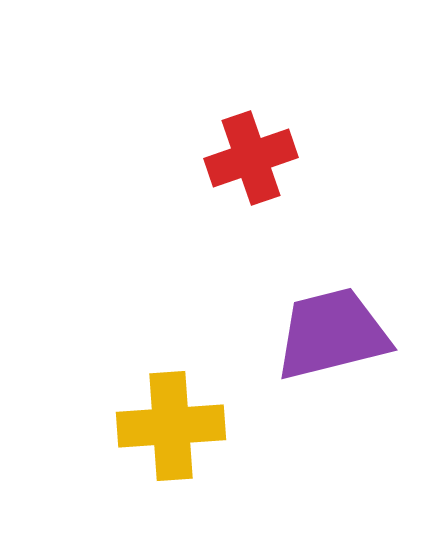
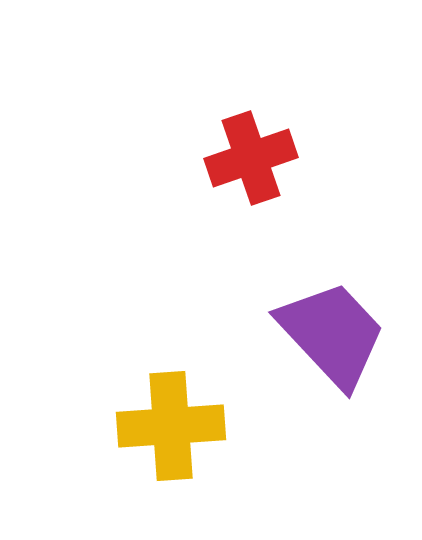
purple trapezoid: rotated 61 degrees clockwise
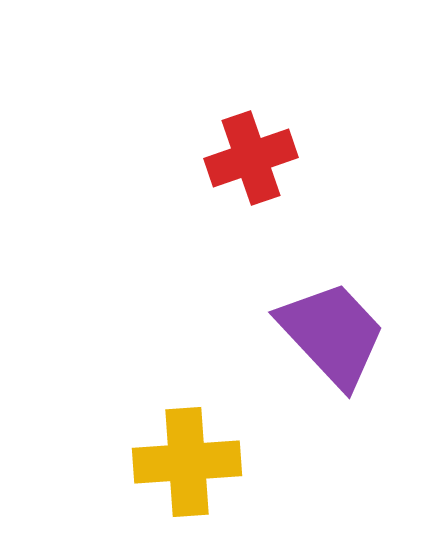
yellow cross: moved 16 px right, 36 px down
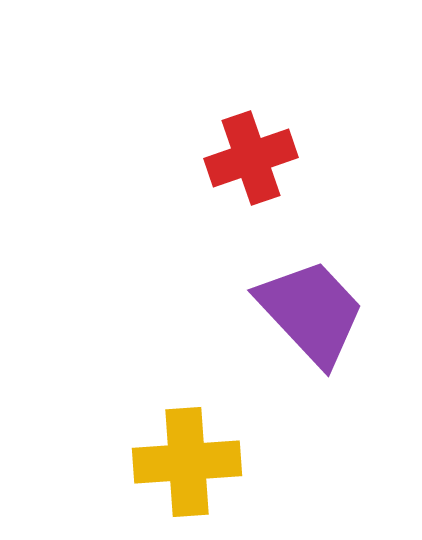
purple trapezoid: moved 21 px left, 22 px up
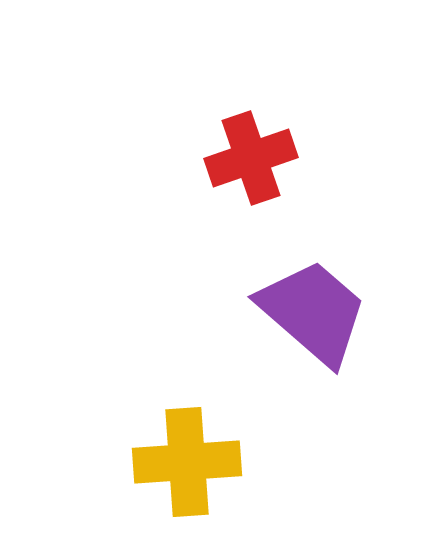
purple trapezoid: moved 2 px right; rotated 6 degrees counterclockwise
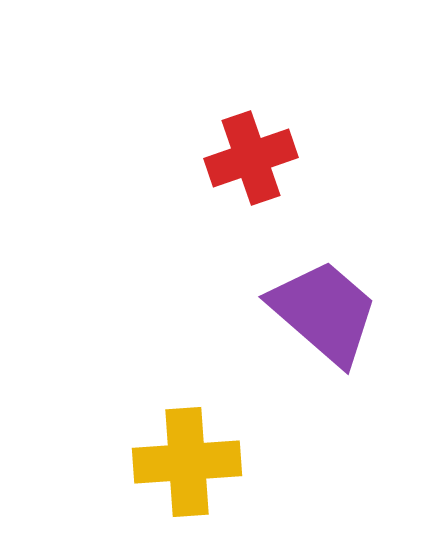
purple trapezoid: moved 11 px right
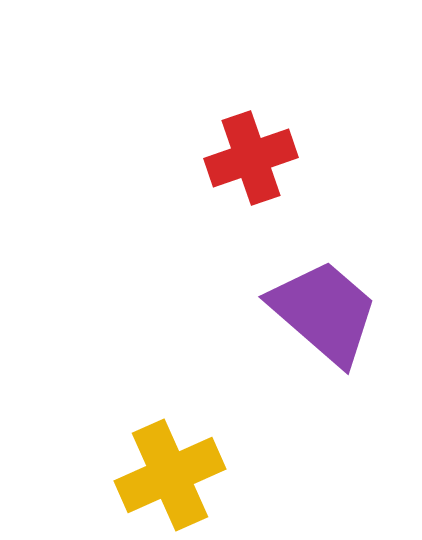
yellow cross: moved 17 px left, 13 px down; rotated 20 degrees counterclockwise
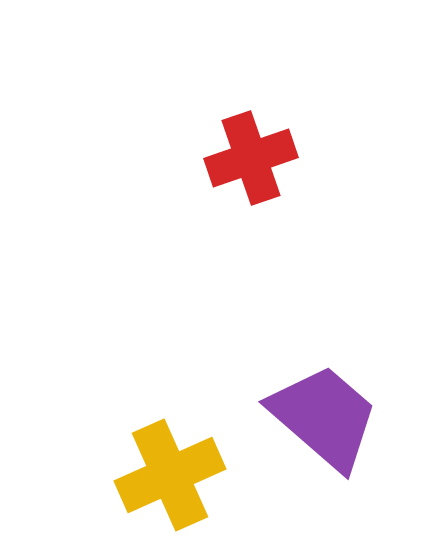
purple trapezoid: moved 105 px down
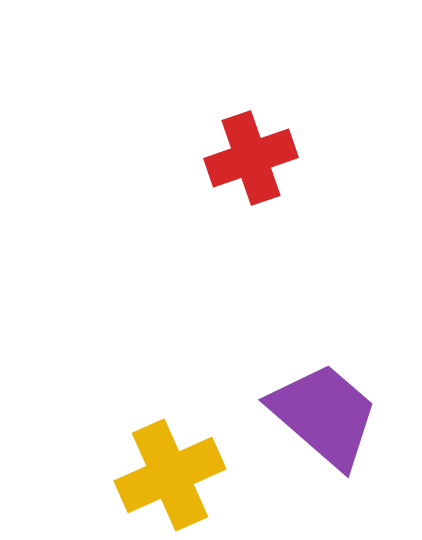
purple trapezoid: moved 2 px up
